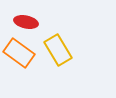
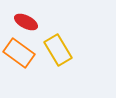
red ellipse: rotated 15 degrees clockwise
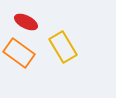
yellow rectangle: moved 5 px right, 3 px up
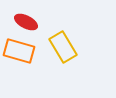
orange rectangle: moved 2 px up; rotated 20 degrees counterclockwise
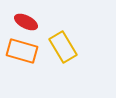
orange rectangle: moved 3 px right
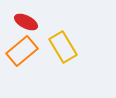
orange rectangle: rotated 56 degrees counterclockwise
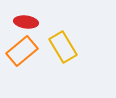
red ellipse: rotated 20 degrees counterclockwise
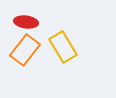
orange rectangle: moved 3 px right, 1 px up; rotated 12 degrees counterclockwise
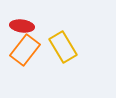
red ellipse: moved 4 px left, 4 px down
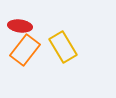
red ellipse: moved 2 px left
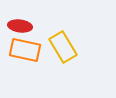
orange rectangle: rotated 64 degrees clockwise
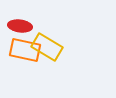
yellow rectangle: moved 16 px left; rotated 28 degrees counterclockwise
